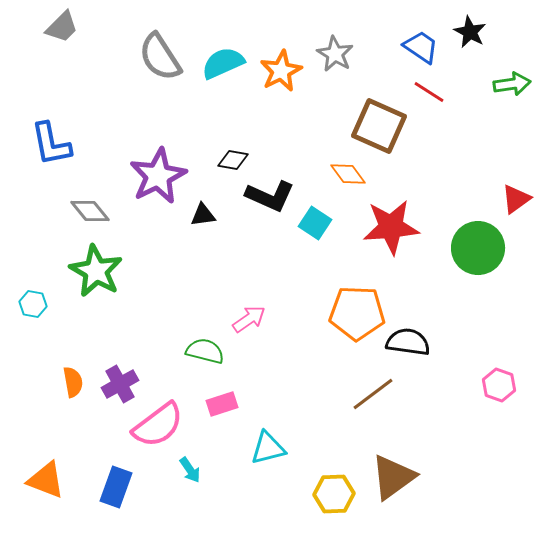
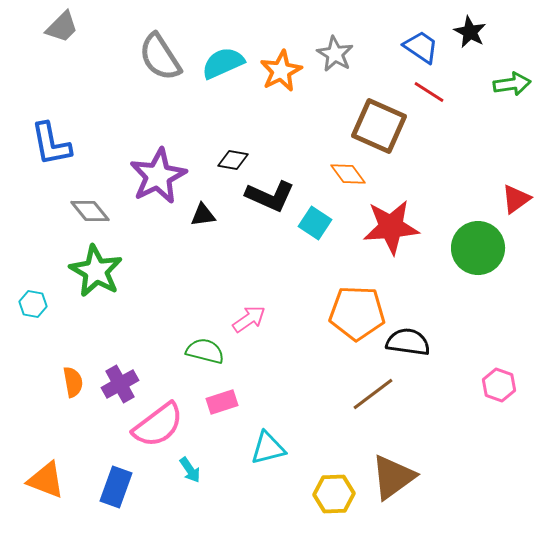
pink rectangle: moved 2 px up
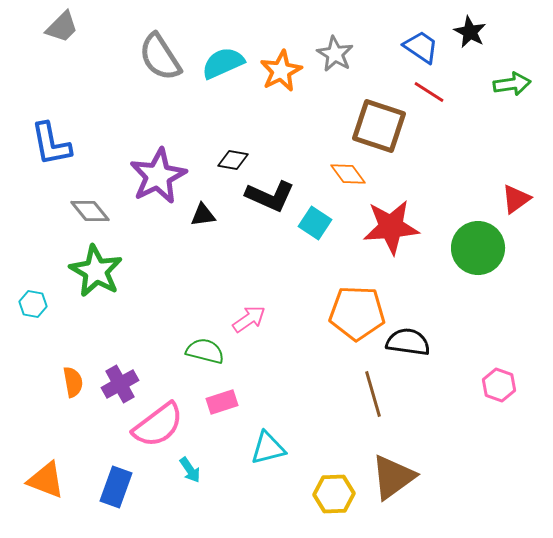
brown square: rotated 6 degrees counterclockwise
brown line: rotated 69 degrees counterclockwise
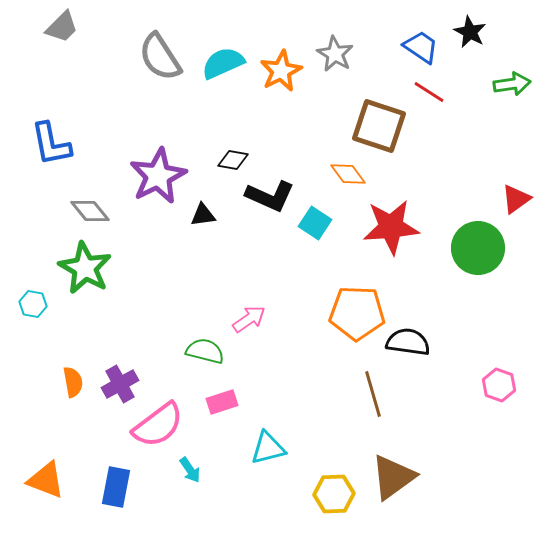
green star: moved 11 px left, 3 px up
blue rectangle: rotated 9 degrees counterclockwise
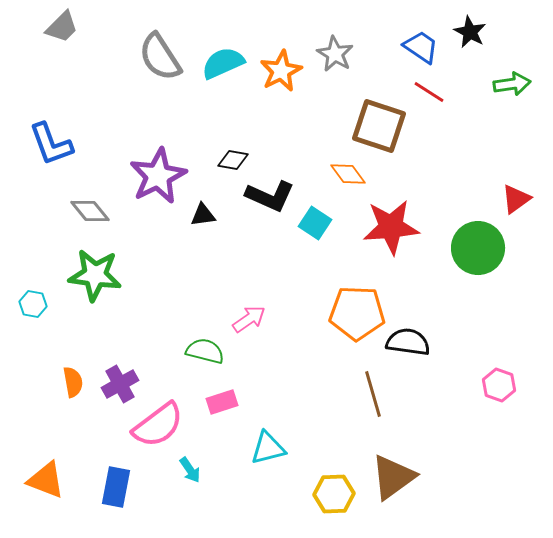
blue L-shape: rotated 9 degrees counterclockwise
green star: moved 10 px right, 7 px down; rotated 22 degrees counterclockwise
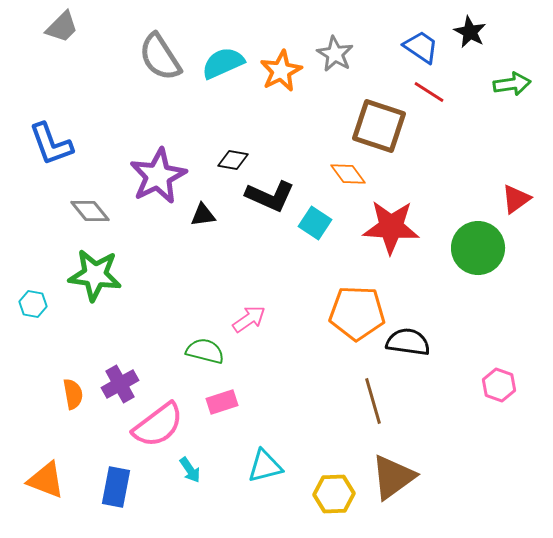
red star: rotated 8 degrees clockwise
orange semicircle: moved 12 px down
brown line: moved 7 px down
cyan triangle: moved 3 px left, 18 px down
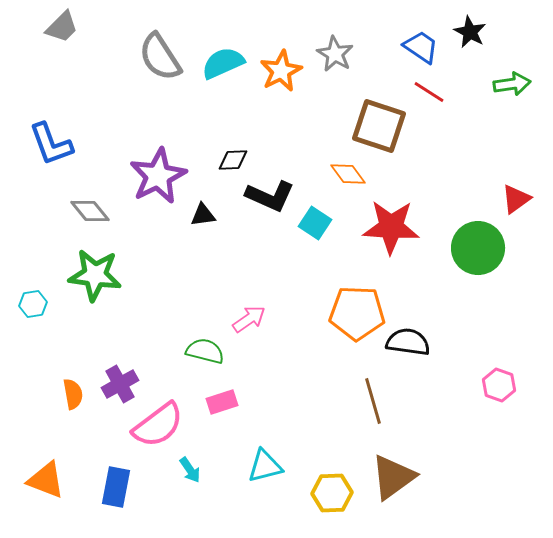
black diamond: rotated 12 degrees counterclockwise
cyan hexagon: rotated 20 degrees counterclockwise
yellow hexagon: moved 2 px left, 1 px up
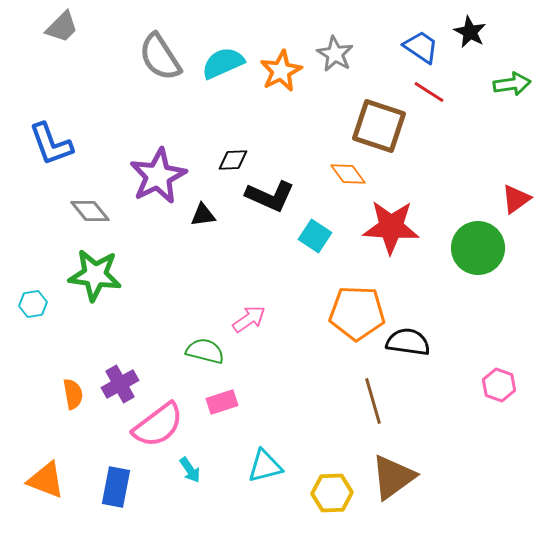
cyan square: moved 13 px down
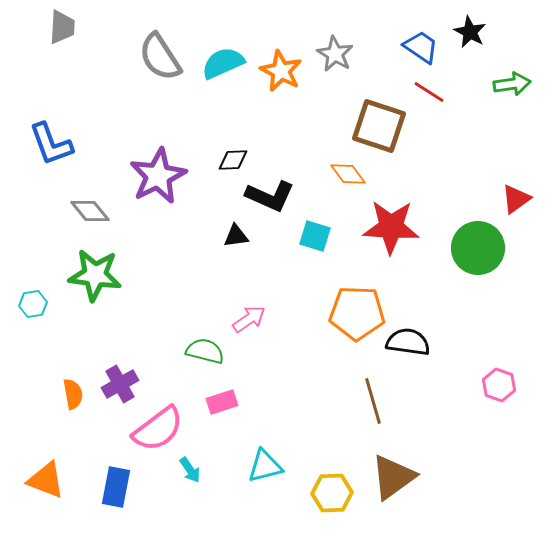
gray trapezoid: rotated 42 degrees counterclockwise
orange star: rotated 18 degrees counterclockwise
black triangle: moved 33 px right, 21 px down
cyan square: rotated 16 degrees counterclockwise
pink semicircle: moved 4 px down
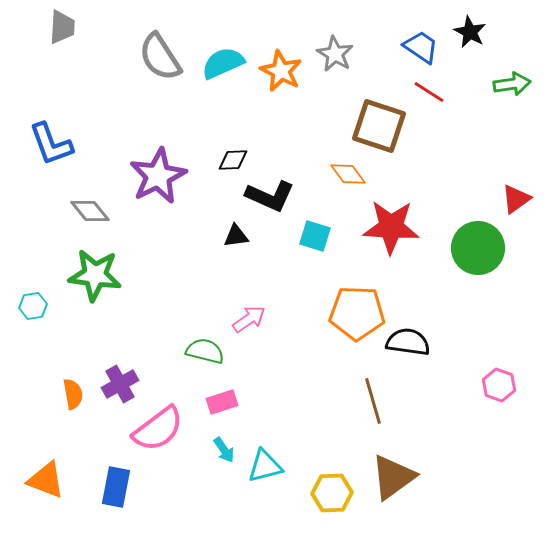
cyan hexagon: moved 2 px down
cyan arrow: moved 34 px right, 20 px up
